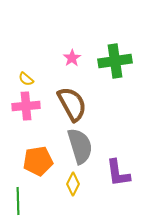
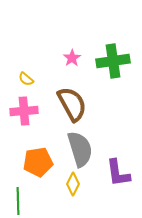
green cross: moved 2 px left
pink cross: moved 2 px left, 5 px down
gray semicircle: moved 3 px down
orange pentagon: moved 1 px down
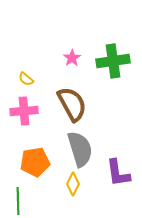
orange pentagon: moved 3 px left
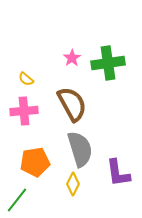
green cross: moved 5 px left, 2 px down
green line: moved 1 px left, 1 px up; rotated 40 degrees clockwise
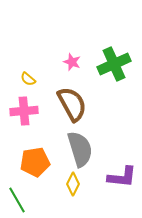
pink star: moved 4 px down; rotated 18 degrees counterclockwise
green cross: moved 6 px right, 1 px down; rotated 16 degrees counterclockwise
yellow semicircle: moved 2 px right
purple L-shape: moved 4 px right, 4 px down; rotated 76 degrees counterclockwise
green line: rotated 68 degrees counterclockwise
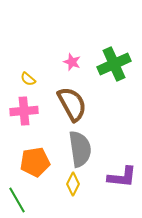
gray semicircle: rotated 9 degrees clockwise
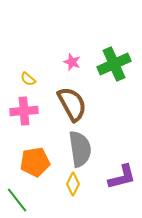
purple L-shape: rotated 20 degrees counterclockwise
green line: rotated 8 degrees counterclockwise
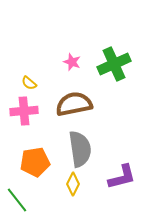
yellow semicircle: moved 1 px right, 4 px down
brown semicircle: moved 2 px right; rotated 72 degrees counterclockwise
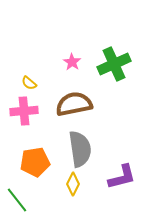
pink star: rotated 12 degrees clockwise
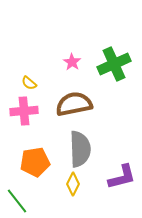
gray semicircle: rotated 6 degrees clockwise
green line: moved 1 px down
